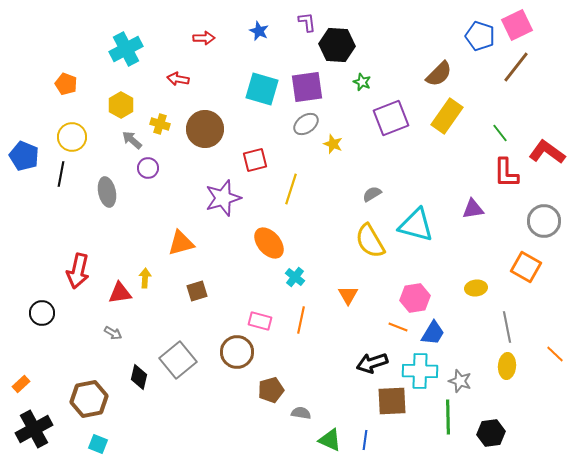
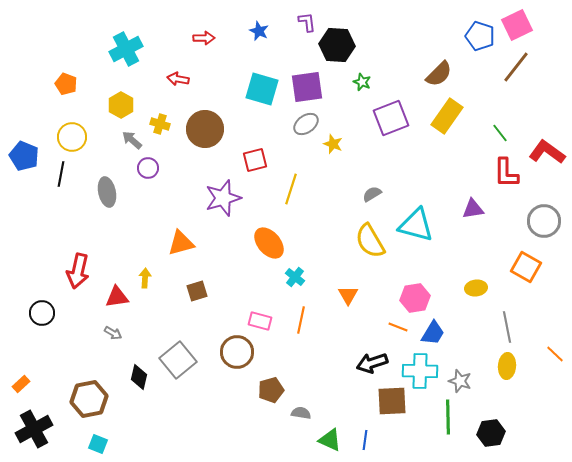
red triangle at (120, 293): moved 3 px left, 4 px down
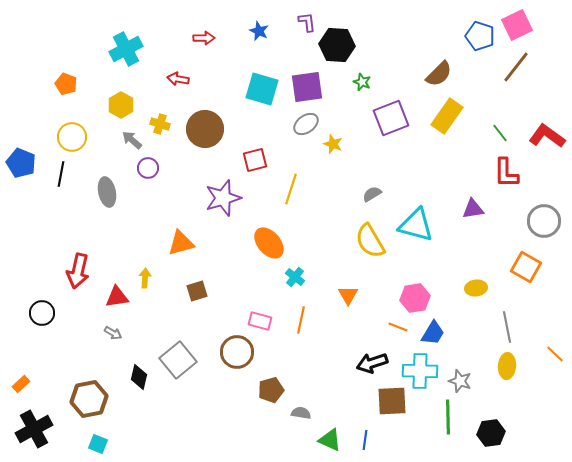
red L-shape at (547, 152): moved 16 px up
blue pentagon at (24, 156): moved 3 px left, 7 px down
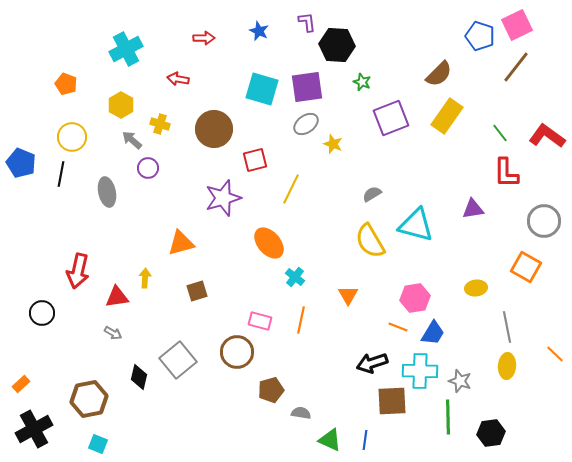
brown circle at (205, 129): moved 9 px right
yellow line at (291, 189): rotated 8 degrees clockwise
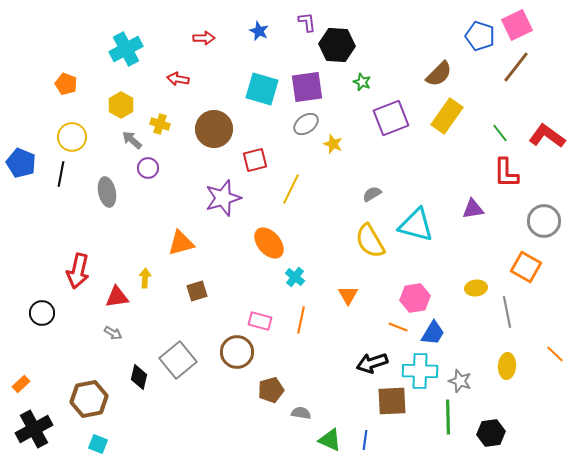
gray line at (507, 327): moved 15 px up
